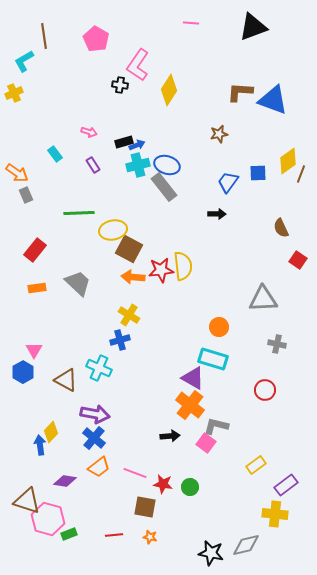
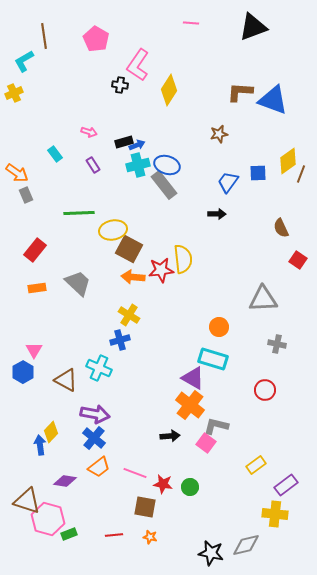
gray rectangle at (164, 187): moved 2 px up
yellow semicircle at (183, 266): moved 7 px up
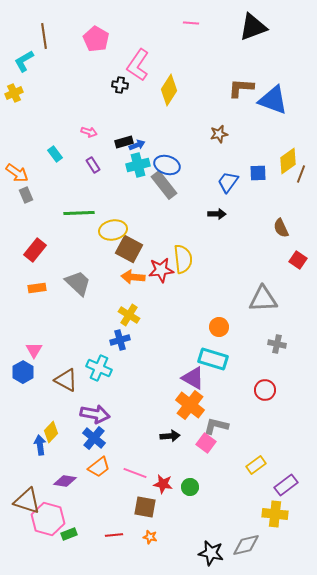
brown L-shape at (240, 92): moved 1 px right, 4 px up
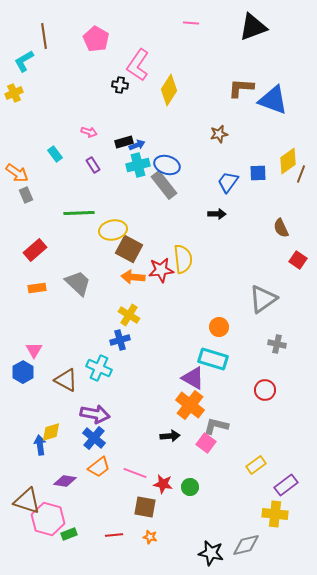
red rectangle at (35, 250): rotated 10 degrees clockwise
gray triangle at (263, 299): rotated 32 degrees counterclockwise
yellow diamond at (51, 432): rotated 30 degrees clockwise
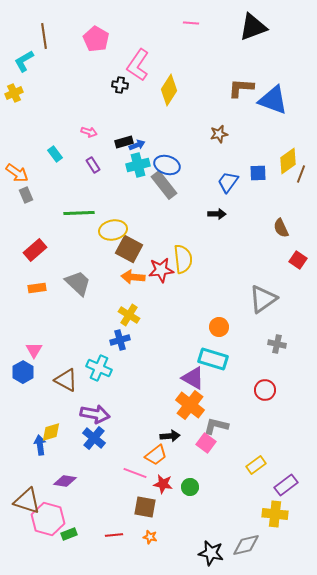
orange trapezoid at (99, 467): moved 57 px right, 12 px up
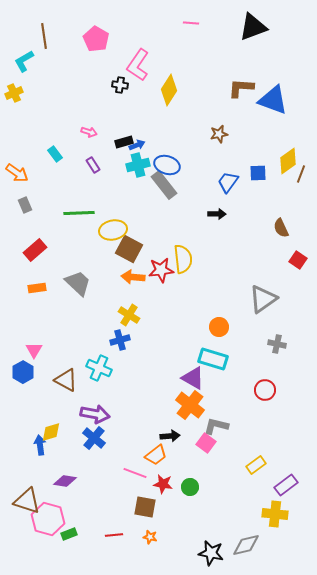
gray rectangle at (26, 195): moved 1 px left, 10 px down
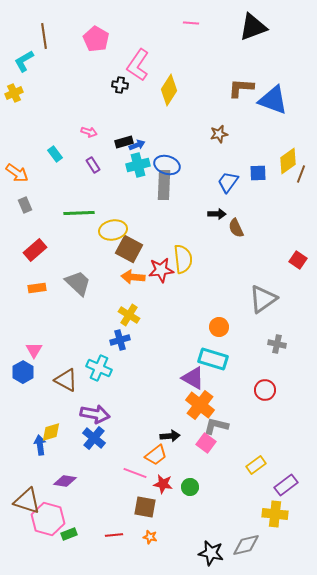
gray rectangle at (164, 185): rotated 40 degrees clockwise
brown semicircle at (281, 228): moved 45 px left
orange cross at (190, 405): moved 10 px right
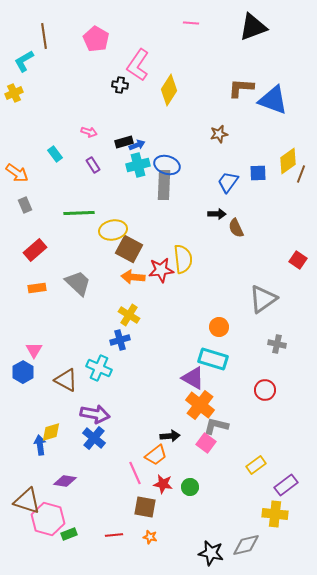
pink line at (135, 473): rotated 45 degrees clockwise
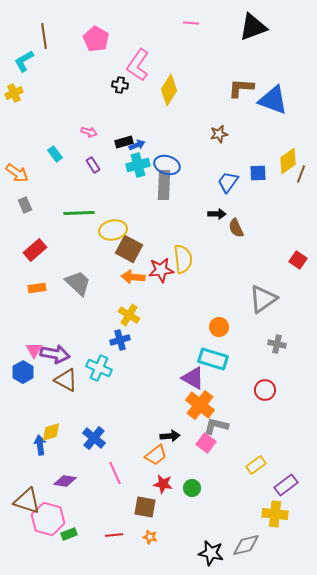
purple arrow at (95, 414): moved 40 px left, 60 px up
pink line at (135, 473): moved 20 px left
green circle at (190, 487): moved 2 px right, 1 px down
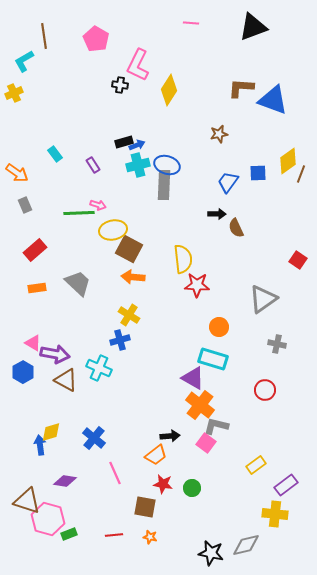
pink L-shape at (138, 65): rotated 8 degrees counterclockwise
pink arrow at (89, 132): moved 9 px right, 73 px down
red star at (161, 270): moved 36 px right, 15 px down; rotated 10 degrees clockwise
pink triangle at (34, 350): moved 1 px left, 7 px up; rotated 30 degrees counterclockwise
